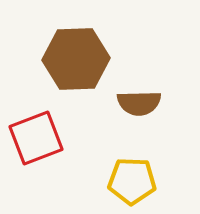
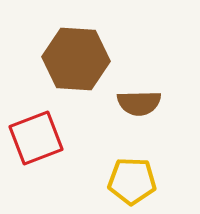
brown hexagon: rotated 6 degrees clockwise
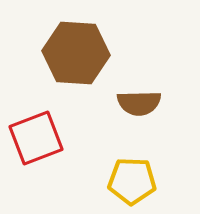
brown hexagon: moved 6 px up
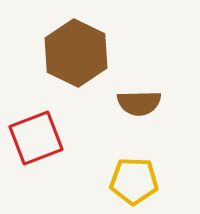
brown hexagon: rotated 22 degrees clockwise
yellow pentagon: moved 2 px right
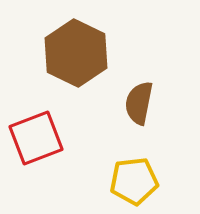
brown semicircle: rotated 102 degrees clockwise
yellow pentagon: rotated 9 degrees counterclockwise
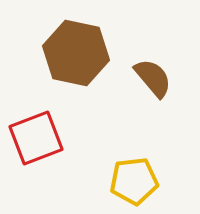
brown hexagon: rotated 14 degrees counterclockwise
brown semicircle: moved 14 px right, 25 px up; rotated 129 degrees clockwise
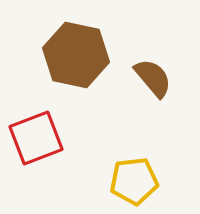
brown hexagon: moved 2 px down
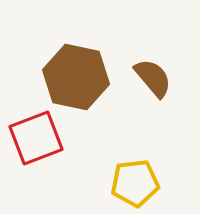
brown hexagon: moved 22 px down
yellow pentagon: moved 1 px right, 2 px down
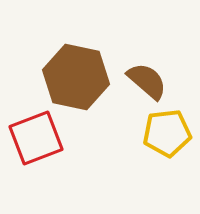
brown semicircle: moved 6 px left, 3 px down; rotated 9 degrees counterclockwise
yellow pentagon: moved 32 px right, 50 px up
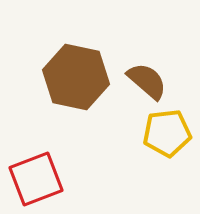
red square: moved 41 px down
